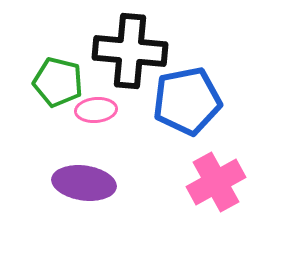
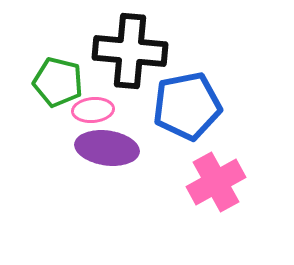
blue pentagon: moved 5 px down
pink ellipse: moved 3 px left
purple ellipse: moved 23 px right, 35 px up
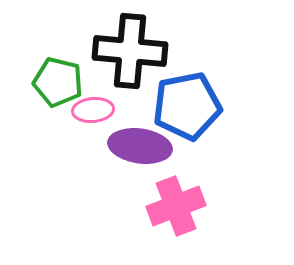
purple ellipse: moved 33 px right, 2 px up
pink cross: moved 40 px left, 24 px down; rotated 8 degrees clockwise
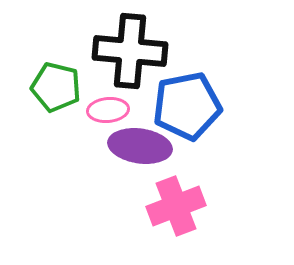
green pentagon: moved 2 px left, 5 px down
pink ellipse: moved 15 px right
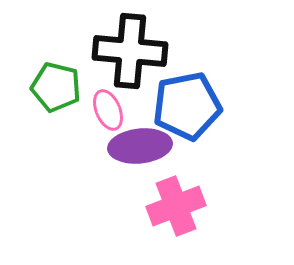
pink ellipse: rotated 72 degrees clockwise
purple ellipse: rotated 14 degrees counterclockwise
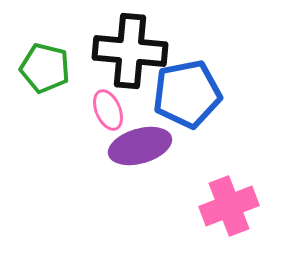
green pentagon: moved 11 px left, 19 px up
blue pentagon: moved 12 px up
purple ellipse: rotated 10 degrees counterclockwise
pink cross: moved 53 px right
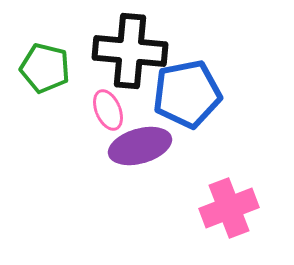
pink cross: moved 2 px down
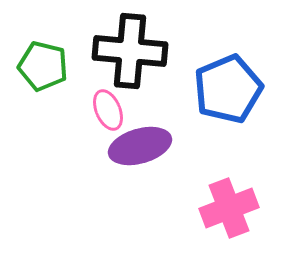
green pentagon: moved 2 px left, 2 px up
blue pentagon: moved 41 px right, 5 px up; rotated 12 degrees counterclockwise
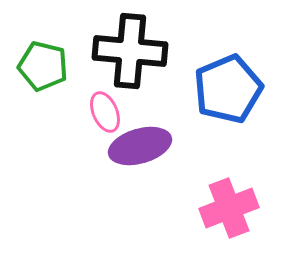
pink ellipse: moved 3 px left, 2 px down
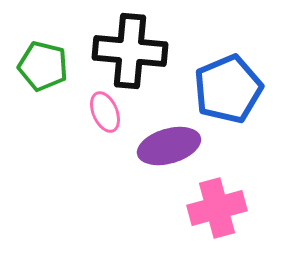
purple ellipse: moved 29 px right
pink cross: moved 12 px left; rotated 6 degrees clockwise
